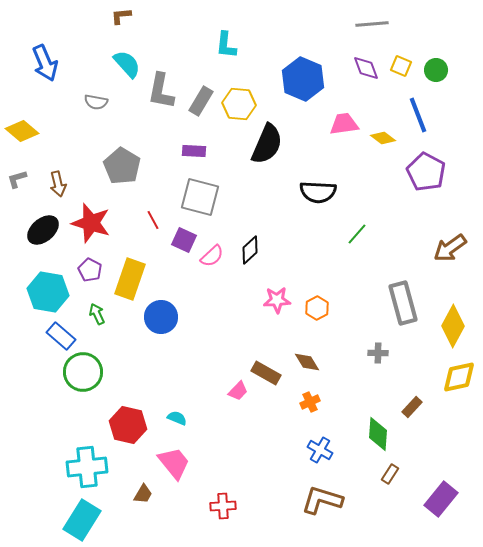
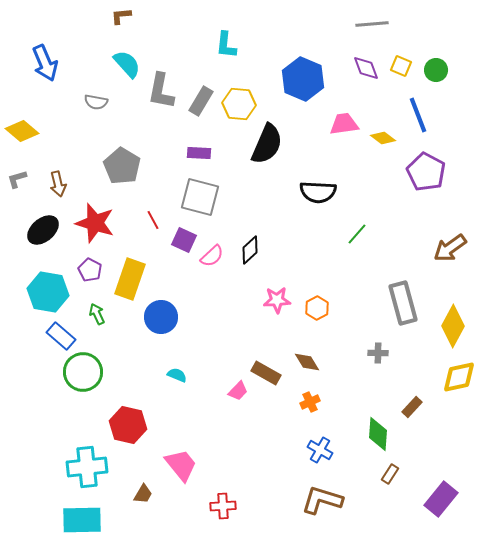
purple rectangle at (194, 151): moved 5 px right, 2 px down
red star at (91, 223): moved 4 px right
cyan semicircle at (177, 418): moved 43 px up
pink trapezoid at (174, 463): moved 7 px right, 2 px down
cyan rectangle at (82, 520): rotated 57 degrees clockwise
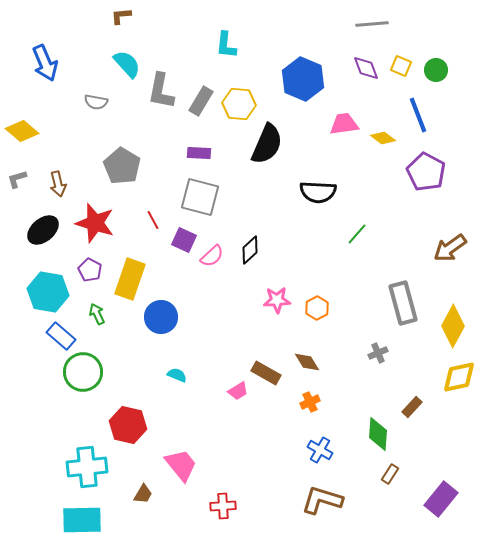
gray cross at (378, 353): rotated 24 degrees counterclockwise
pink trapezoid at (238, 391): rotated 15 degrees clockwise
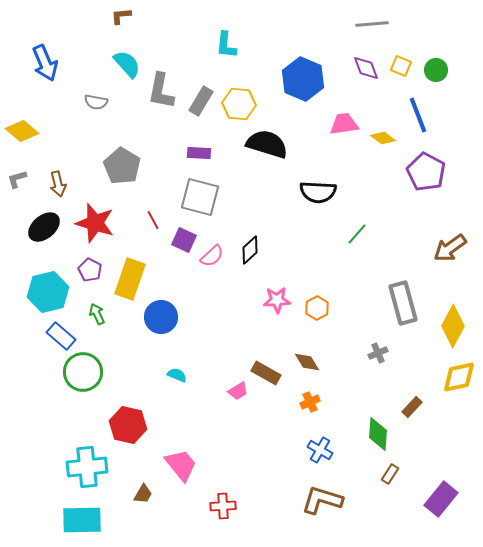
black semicircle at (267, 144): rotated 96 degrees counterclockwise
black ellipse at (43, 230): moved 1 px right, 3 px up
cyan hexagon at (48, 292): rotated 24 degrees counterclockwise
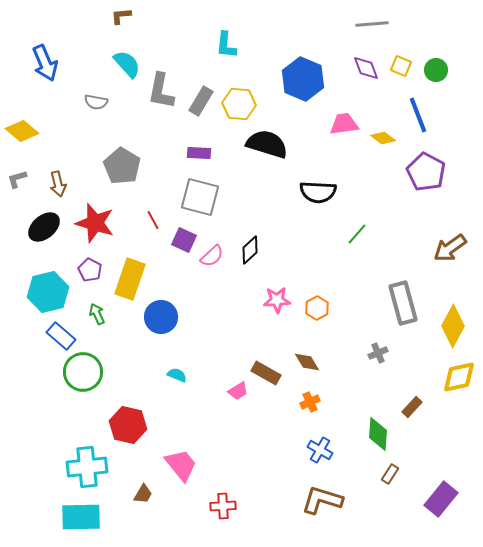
cyan rectangle at (82, 520): moved 1 px left, 3 px up
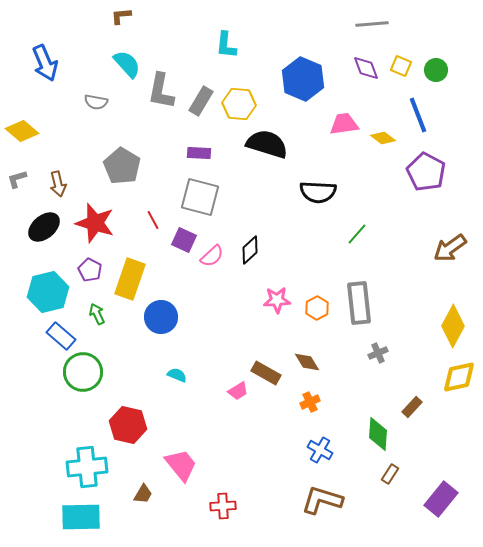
gray rectangle at (403, 303): moved 44 px left; rotated 9 degrees clockwise
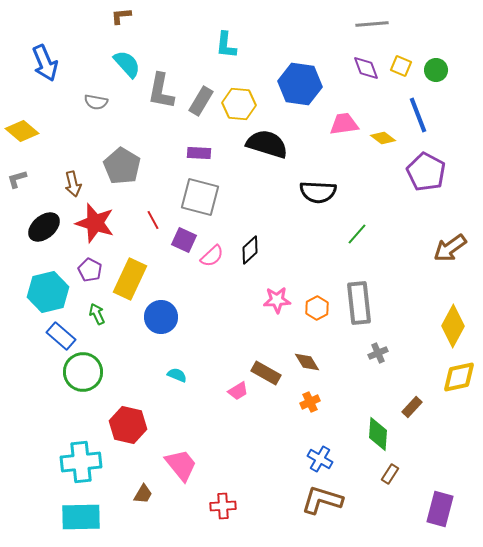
blue hexagon at (303, 79): moved 3 px left, 5 px down; rotated 15 degrees counterclockwise
brown arrow at (58, 184): moved 15 px right
yellow rectangle at (130, 279): rotated 6 degrees clockwise
blue cross at (320, 450): moved 9 px down
cyan cross at (87, 467): moved 6 px left, 5 px up
purple rectangle at (441, 499): moved 1 px left, 10 px down; rotated 24 degrees counterclockwise
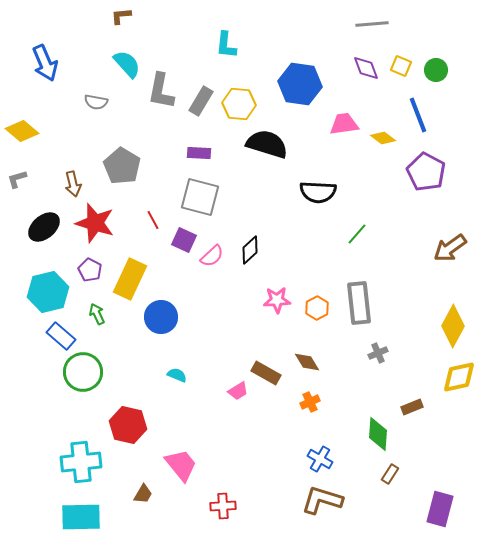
brown rectangle at (412, 407): rotated 25 degrees clockwise
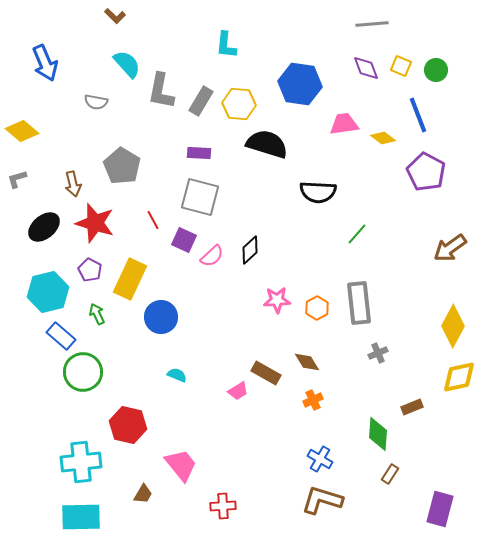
brown L-shape at (121, 16): moved 6 px left; rotated 130 degrees counterclockwise
orange cross at (310, 402): moved 3 px right, 2 px up
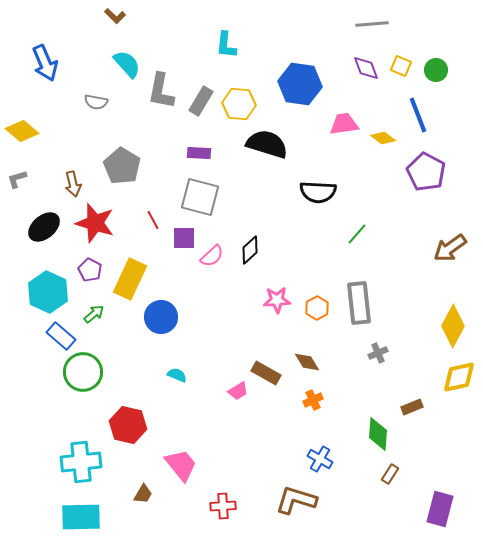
purple square at (184, 240): moved 2 px up; rotated 25 degrees counterclockwise
cyan hexagon at (48, 292): rotated 21 degrees counterclockwise
green arrow at (97, 314): moved 3 px left; rotated 75 degrees clockwise
brown L-shape at (322, 500): moved 26 px left
